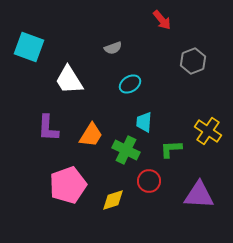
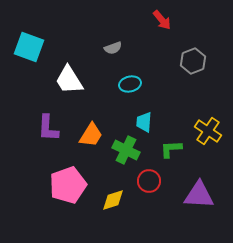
cyan ellipse: rotated 20 degrees clockwise
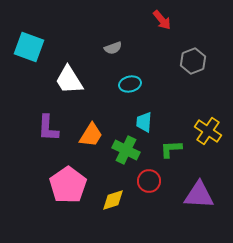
pink pentagon: rotated 15 degrees counterclockwise
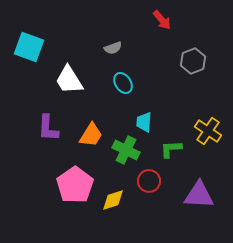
cyan ellipse: moved 7 px left, 1 px up; rotated 70 degrees clockwise
pink pentagon: moved 7 px right
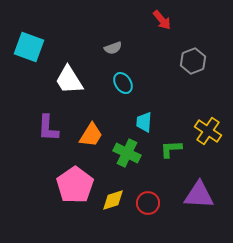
green cross: moved 1 px right, 3 px down
red circle: moved 1 px left, 22 px down
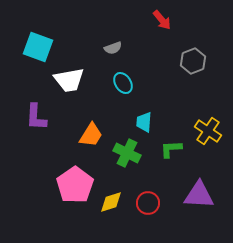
cyan square: moved 9 px right
white trapezoid: rotated 68 degrees counterclockwise
purple L-shape: moved 12 px left, 11 px up
yellow diamond: moved 2 px left, 2 px down
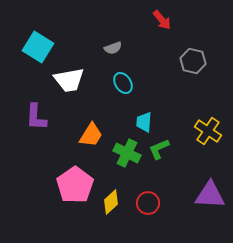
cyan square: rotated 12 degrees clockwise
gray hexagon: rotated 25 degrees counterclockwise
green L-shape: moved 12 px left; rotated 20 degrees counterclockwise
purple triangle: moved 11 px right
yellow diamond: rotated 25 degrees counterclockwise
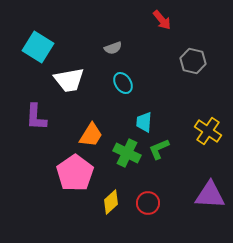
pink pentagon: moved 12 px up
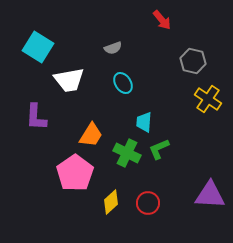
yellow cross: moved 32 px up
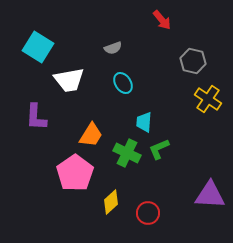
red circle: moved 10 px down
